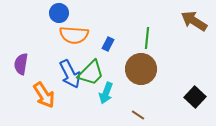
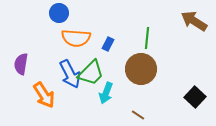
orange semicircle: moved 2 px right, 3 px down
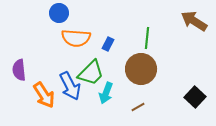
purple semicircle: moved 2 px left, 6 px down; rotated 15 degrees counterclockwise
blue arrow: moved 12 px down
brown line: moved 8 px up; rotated 64 degrees counterclockwise
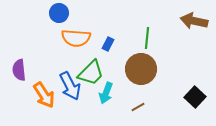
brown arrow: rotated 20 degrees counterclockwise
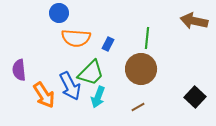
cyan arrow: moved 8 px left, 4 px down
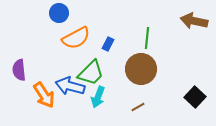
orange semicircle: rotated 32 degrees counterclockwise
blue arrow: rotated 132 degrees clockwise
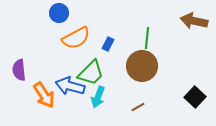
brown circle: moved 1 px right, 3 px up
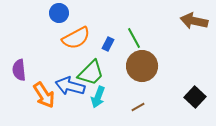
green line: moved 13 px left; rotated 35 degrees counterclockwise
